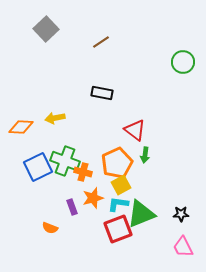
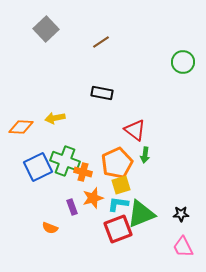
yellow square: rotated 12 degrees clockwise
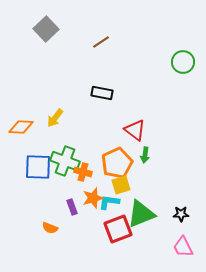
yellow arrow: rotated 42 degrees counterclockwise
blue square: rotated 28 degrees clockwise
cyan L-shape: moved 9 px left, 2 px up
